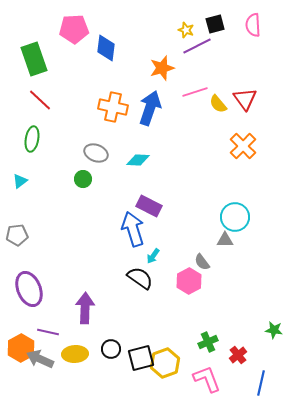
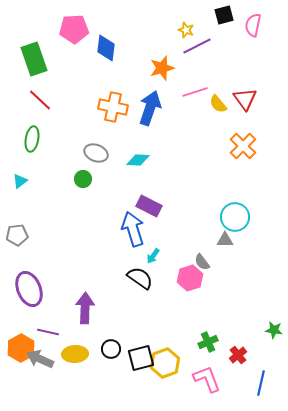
black square at (215, 24): moved 9 px right, 9 px up
pink semicircle at (253, 25): rotated 15 degrees clockwise
pink hexagon at (189, 281): moved 1 px right, 3 px up; rotated 10 degrees clockwise
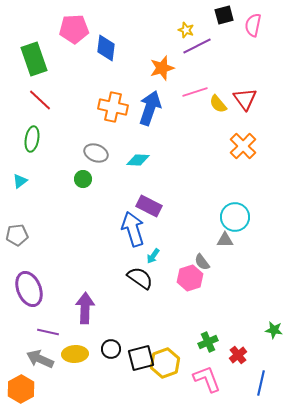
orange hexagon at (21, 348): moved 41 px down
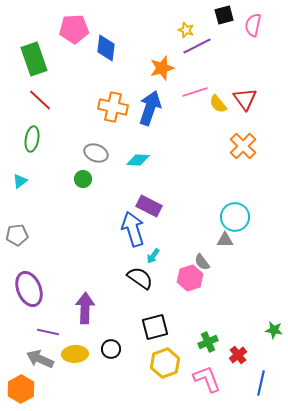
black square at (141, 358): moved 14 px right, 31 px up
